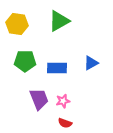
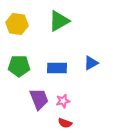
green pentagon: moved 6 px left, 5 px down
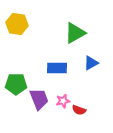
green triangle: moved 16 px right, 12 px down
green pentagon: moved 3 px left, 18 px down
red semicircle: moved 14 px right, 13 px up
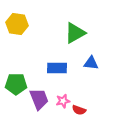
blue triangle: rotated 35 degrees clockwise
